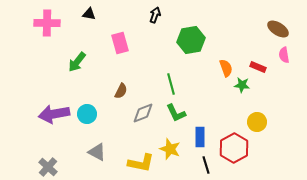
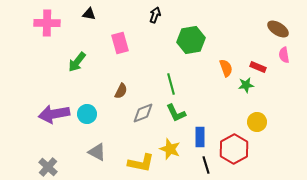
green star: moved 4 px right; rotated 14 degrees counterclockwise
red hexagon: moved 1 px down
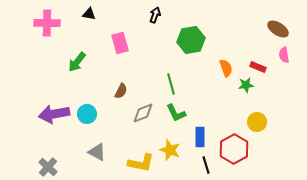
yellow star: moved 1 px down
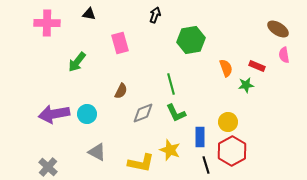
red rectangle: moved 1 px left, 1 px up
yellow circle: moved 29 px left
red hexagon: moved 2 px left, 2 px down
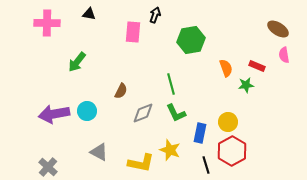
pink rectangle: moved 13 px right, 11 px up; rotated 20 degrees clockwise
cyan circle: moved 3 px up
blue rectangle: moved 4 px up; rotated 12 degrees clockwise
gray triangle: moved 2 px right
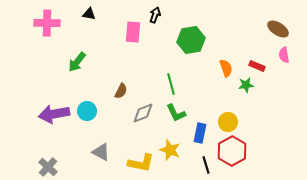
gray triangle: moved 2 px right
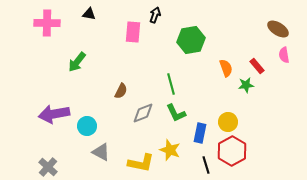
red rectangle: rotated 28 degrees clockwise
cyan circle: moved 15 px down
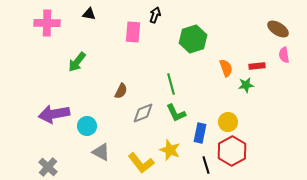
green hexagon: moved 2 px right, 1 px up; rotated 8 degrees counterclockwise
red rectangle: rotated 56 degrees counterclockwise
yellow L-shape: rotated 40 degrees clockwise
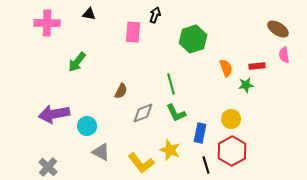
yellow circle: moved 3 px right, 3 px up
